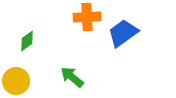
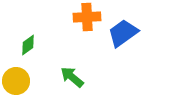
green diamond: moved 1 px right, 4 px down
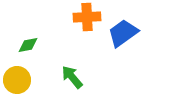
green diamond: rotated 25 degrees clockwise
green arrow: rotated 10 degrees clockwise
yellow circle: moved 1 px right, 1 px up
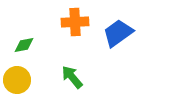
orange cross: moved 12 px left, 5 px down
blue trapezoid: moved 5 px left
green diamond: moved 4 px left
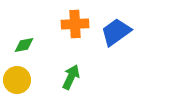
orange cross: moved 2 px down
blue trapezoid: moved 2 px left, 1 px up
green arrow: moved 1 px left; rotated 65 degrees clockwise
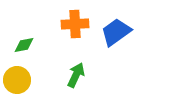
green arrow: moved 5 px right, 2 px up
